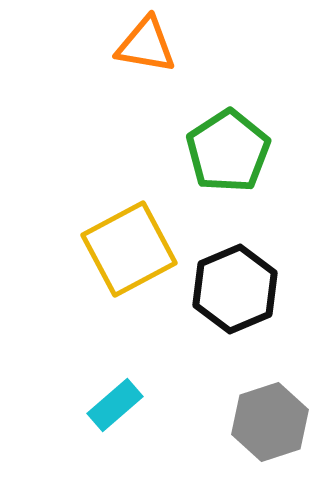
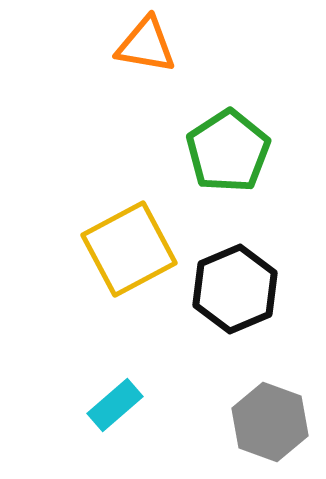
gray hexagon: rotated 22 degrees counterclockwise
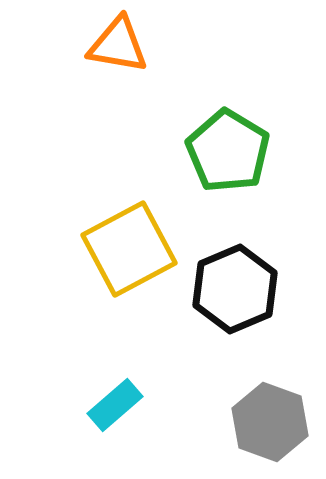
orange triangle: moved 28 px left
green pentagon: rotated 8 degrees counterclockwise
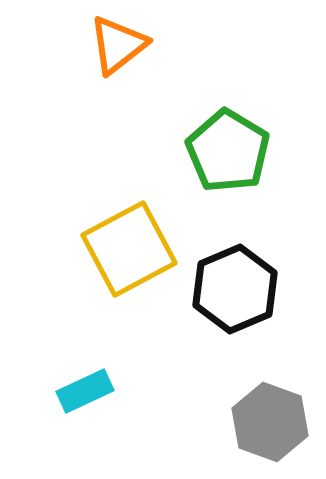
orange triangle: rotated 48 degrees counterclockwise
cyan rectangle: moved 30 px left, 14 px up; rotated 16 degrees clockwise
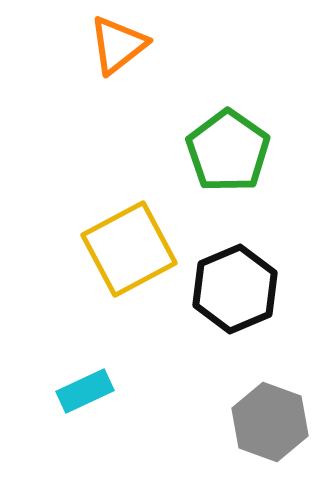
green pentagon: rotated 4 degrees clockwise
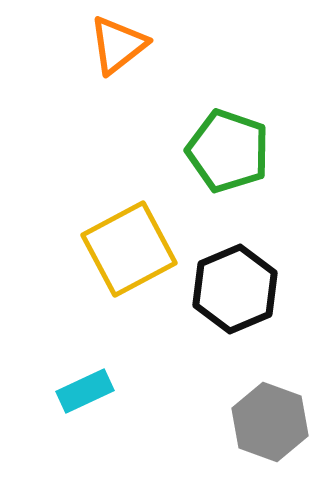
green pentagon: rotated 16 degrees counterclockwise
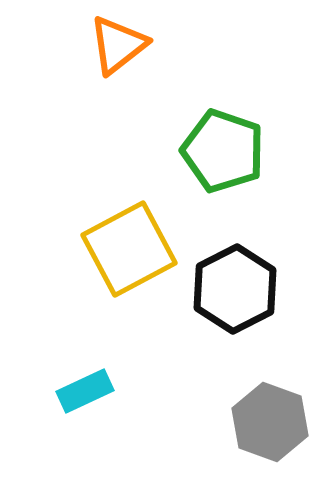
green pentagon: moved 5 px left
black hexagon: rotated 4 degrees counterclockwise
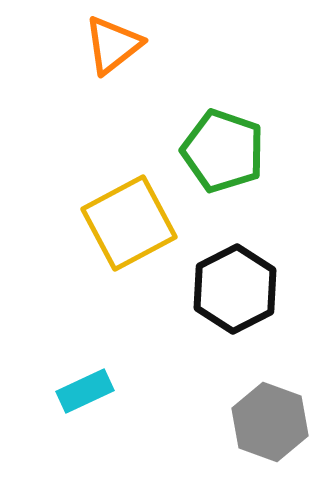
orange triangle: moved 5 px left
yellow square: moved 26 px up
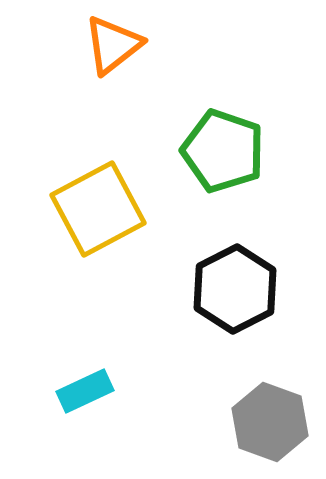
yellow square: moved 31 px left, 14 px up
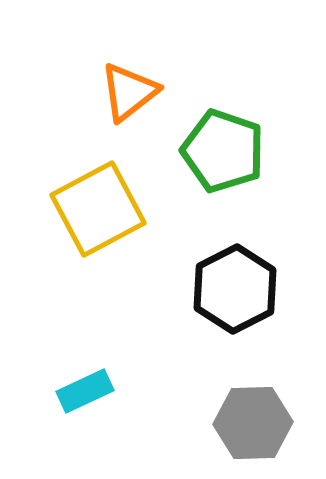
orange triangle: moved 16 px right, 47 px down
gray hexagon: moved 17 px left, 1 px down; rotated 22 degrees counterclockwise
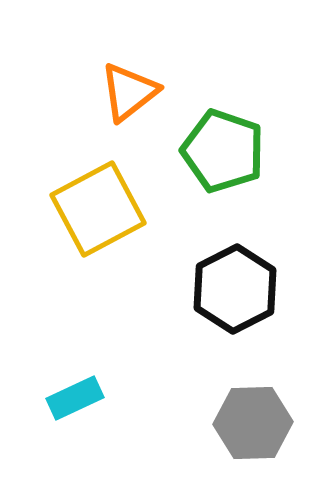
cyan rectangle: moved 10 px left, 7 px down
